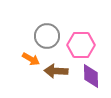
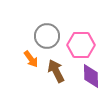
orange arrow: rotated 24 degrees clockwise
brown arrow: rotated 60 degrees clockwise
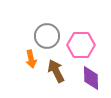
orange arrow: rotated 24 degrees clockwise
purple diamond: moved 2 px down
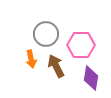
gray circle: moved 1 px left, 2 px up
brown arrow: moved 5 px up
purple diamond: rotated 10 degrees clockwise
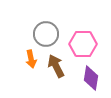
pink hexagon: moved 2 px right, 1 px up
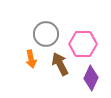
brown arrow: moved 4 px right, 2 px up
purple diamond: rotated 15 degrees clockwise
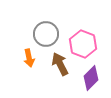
pink hexagon: rotated 20 degrees clockwise
orange arrow: moved 2 px left, 1 px up
purple diamond: rotated 20 degrees clockwise
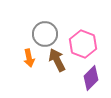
gray circle: moved 1 px left
brown arrow: moved 3 px left, 4 px up
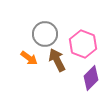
orange arrow: rotated 42 degrees counterclockwise
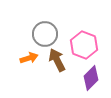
pink hexagon: moved 1 px right, 1 px down
orange arrow: rotated 54 degrees counterclockwise
